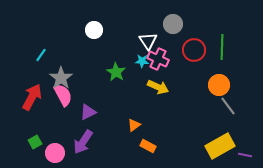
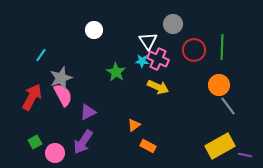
gray star: rotated 15 degrees clockwise
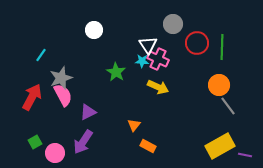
white triangle: moved 4 px down
red circle: moved 3 px right, 7 px up
orange triangle: rotated 16 degrees counterclockwise
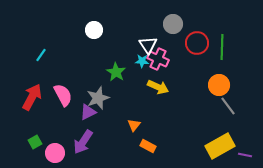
gray star: moved 37 px right, 20 px down
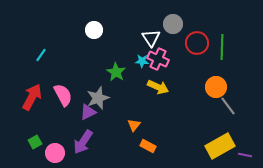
white triangle: moved 3 px right, 7 px up
orange circle: moved 3 px left, 2 px down
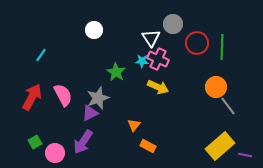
purple triangle: moved 2 px right, 1 px down
yellow rectangle: rotated 12 degrees counterclockwise
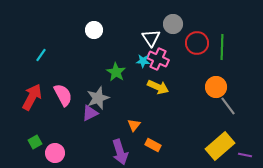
cyan star: moved 1 px right
purple arrow: moved 37 px right, 10 px down; rotated 50 degrees counterclockwise
orange rectangle: moved 5 px right, 1 px up
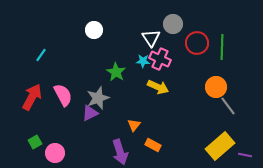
pink cross: moved 2 px right
